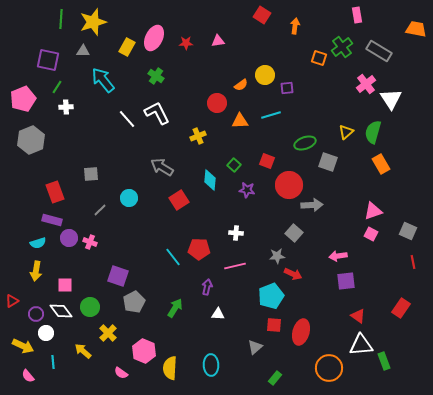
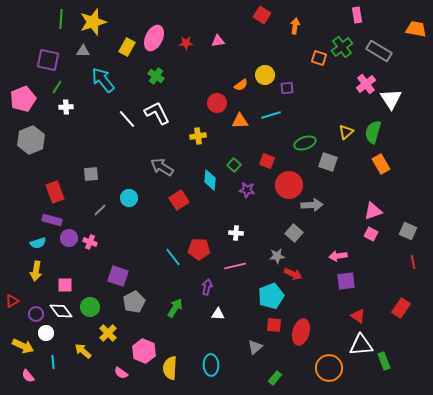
yellow cross at (198, 136): rotated 14 degrees clockwise
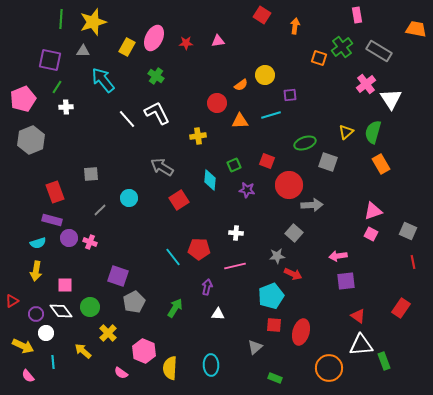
purple square at (48, 60): moved 2 px right
purple square at (287, 88): moved 3 px right, 7 px down
green square at (234, 165): rotated 24 degrees clockwise
green rectangle at (275, 378): rotated 72 degrees clockwise
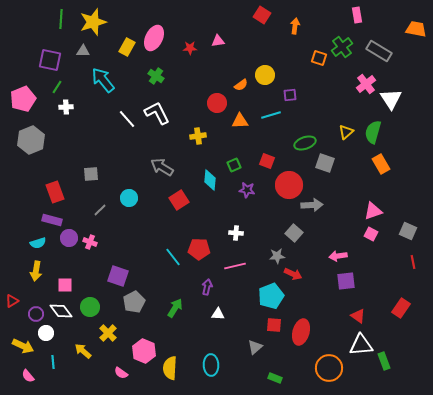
red star at (186, 43): moved 4 px right, 5 px down
gray square at (328, 162): moved 3 px left, 1 px down
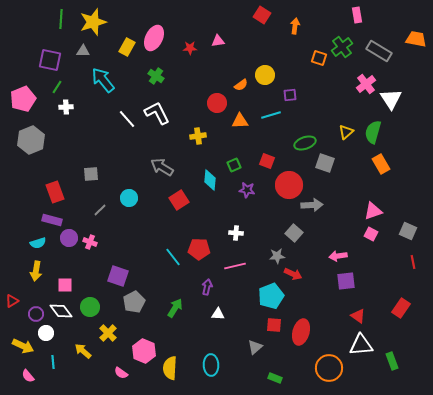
orange trapezoid at (416, 29): moved 10 px down
green rectangle at (384, 361): moved 8 px right
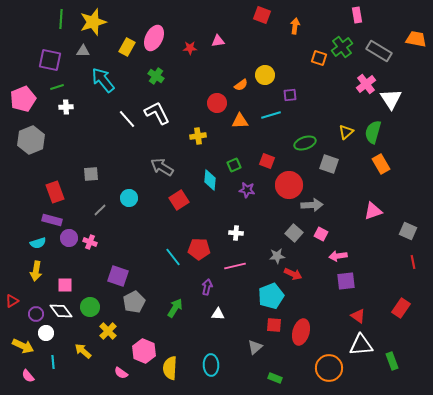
red square at (262, 15): rotated 12 degrees counterclockwise
green line at (57, 87): rotated 40 degrees clockwise
gray square at (325, 163): moved 4 px right, 1 px down
pink square at (371, 234): moved 50 px left
yellow cross at (108, 333): moved 2 px up
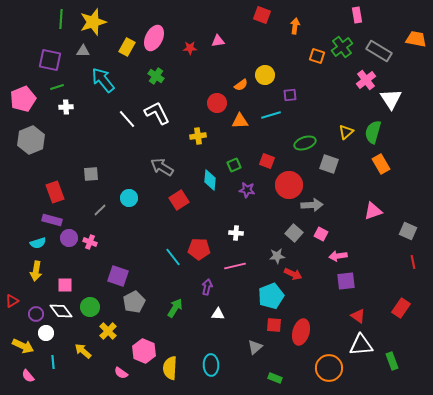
orange square at (319, 58): moved 2 px left, 2 px up
pink cross at (366, 84): moved 4 px up
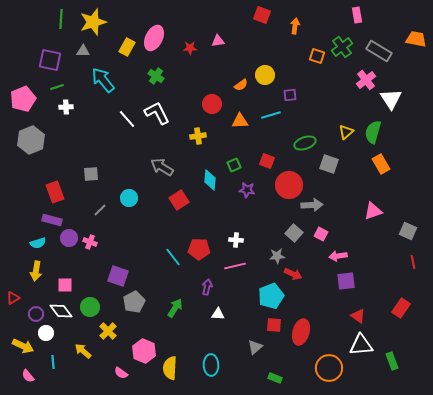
red circle at (217, 103): moved 5 px left, 1 px down
white cross at (236, 233): moved 7 px down
red triangle at (12, 301): moved 1 px right, 3 px up
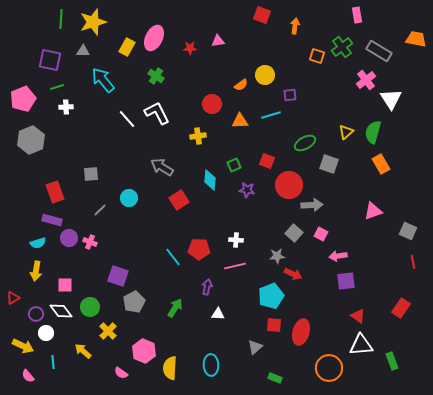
green ellipse at (305, 143): rotated 10 degrees counterclockwise
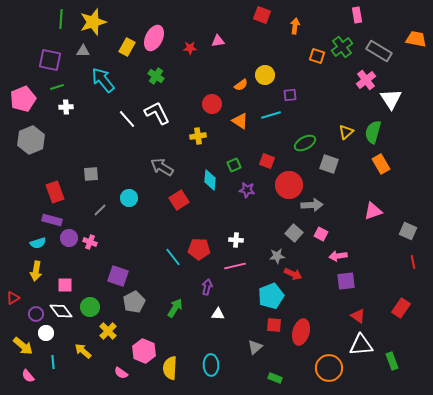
orange triangle at (240, 121): rotated 36 degrees clockwise
yellow arrow at (23, 346): rotated 15 degrees clockwise
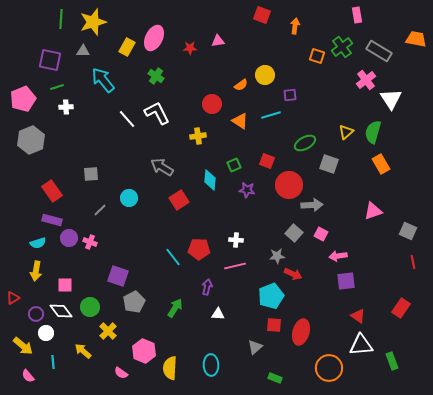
red rectangle at (55, 192): moved 3 px left, 1 px up; rotated 15 degrees counterclockwise
